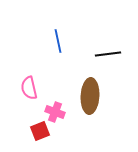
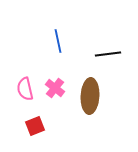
pink semicircle: moved 4 px left, 1 px down
pink cross: moved 24 px up; rotated 18 degrees clockwise
red square: moved 5 px left, 5 px up
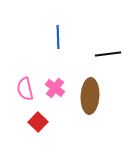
blue line: moved 4 px up; rotated 10 degrees clockwise
red square: moved 3 px right, 4 px up; rotated 24 degrees counterclockwise
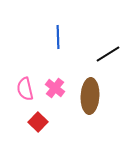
black line: rotated 25 degrees counterclockwise
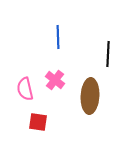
black line: rotated 55 degrees counterclockwise
pink cross: moved 8 px up
red square: rotated 36 degrees counterclockwise
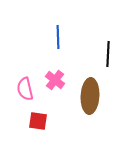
red square: moved 1 px up
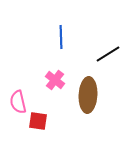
blue line: moved 3 px right
black line: rotated 55 degrees clockwise
pink semicircle: moved 7 px left, 13 px down
brown ellipse: moved 2 px left, 1 px up
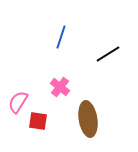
blue line: rotated 20 degrees clockwise
pink cross: moved 5 px right, 7 px down
brown ellipse: moved 24 px down; rotated 12 degrees counterclockwise
pink semicircle: rotated 45 degrees clockwise
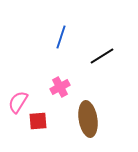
black line: moved 6 px left, 2 px down
pink cross: rotated 24 degrees clockwise
red square: rotated 12 degrees counterclockwise
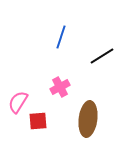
brown ellipse: rotated 16 degrees clockwise
